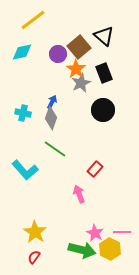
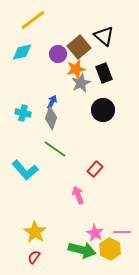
orange star: rotated 24 degrees clockwise
pink arrow: moved 1 px left, 1 px down
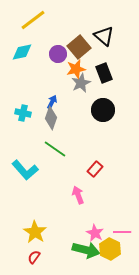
green arrow: moved 4 px right
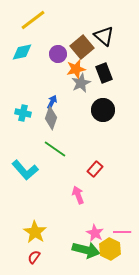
brown square: moved 3 px right
